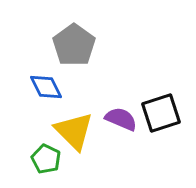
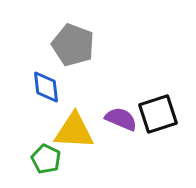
gray pentagon: moved 1 px left; rotated 15 degrees counterclockwise
blue diamond: rotated 20 degrees clockwise
black square: moved 3 px left, 1 px down
yellow triangle: rotated 42 degrees counterclockwise
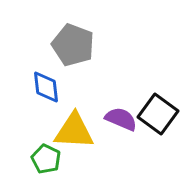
black square: rotated 36 degrees counterclockwise
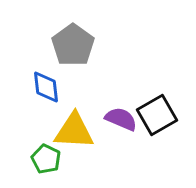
gray pentagon: rotated 15 degrees clockwise
black square: moved 1 px left, 1 px down; rotated 24 degrees clockwise
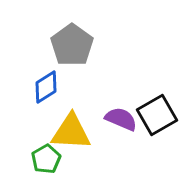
gray pentagon: moved 1 px left
blue diamond: rotated 64 degrees clockwise
yellow triangle: moved 3 px left, 1 px down
green pentagon: rotated 16 degrees clockwise
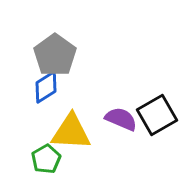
gray pentagon: moved 17 px left, 10 px down
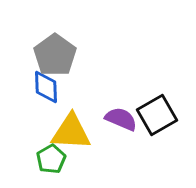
blue diamond: rotated 60 degrees counterclockwise
green pentagon: moved 5 px right
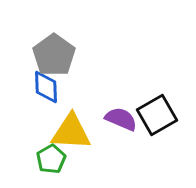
gray pentagon: moved 1 px left
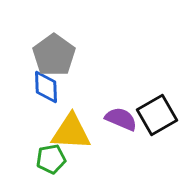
green pentagon: rotated 20 degrees clockwise
